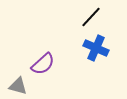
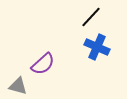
blue cross: moved 1 px right, 1 px up
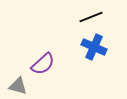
black line: rotated 25 degrees clockwise
blue cross: moved 3 px left
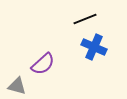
black line: moved 6 px left, 2 px down
gray triangle: moved 1 px left
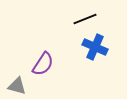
blue cross: moved 1 px right
purple semicircle: rotated 15 degrees counterclockwise
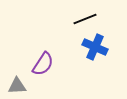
gray triangle: rotated 18 degrees counterclockwise
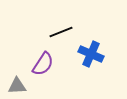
black line: moved 24 px left, 13 px down
blue cross: moved 4 px left, 7 px down
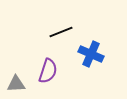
purple semicircle: moved 5 px right, 7 px down; rotated 15 degrees counterclockwise
gray triangle: moved 1 px left, 2 px up
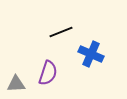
purple semicircle: moved 2 px down
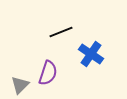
blue cross: rotated 10 degrees clockwise
gray triangle: moved 4 px right, 1 px down; rotated 42 degrees counterclockwise
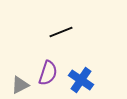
blue cross: moved 10 px left, 26 px down
gray triangle: rotated 18 degrees clockwise
